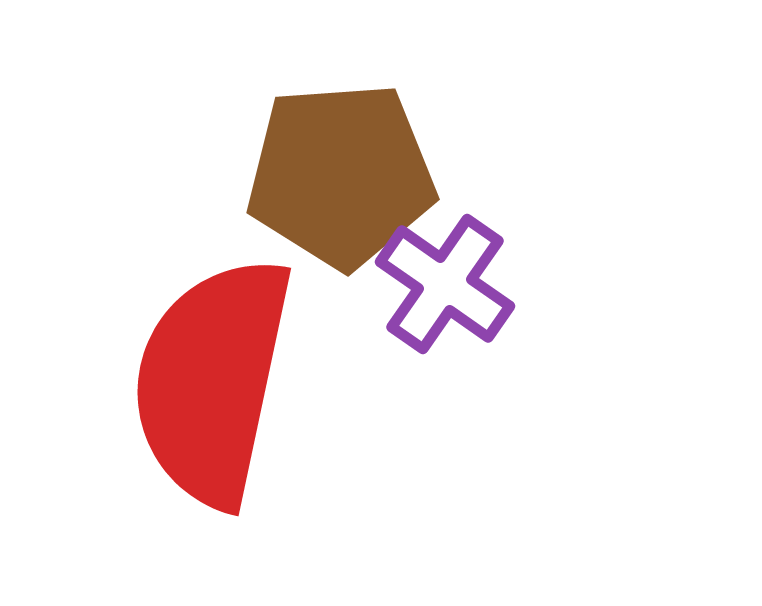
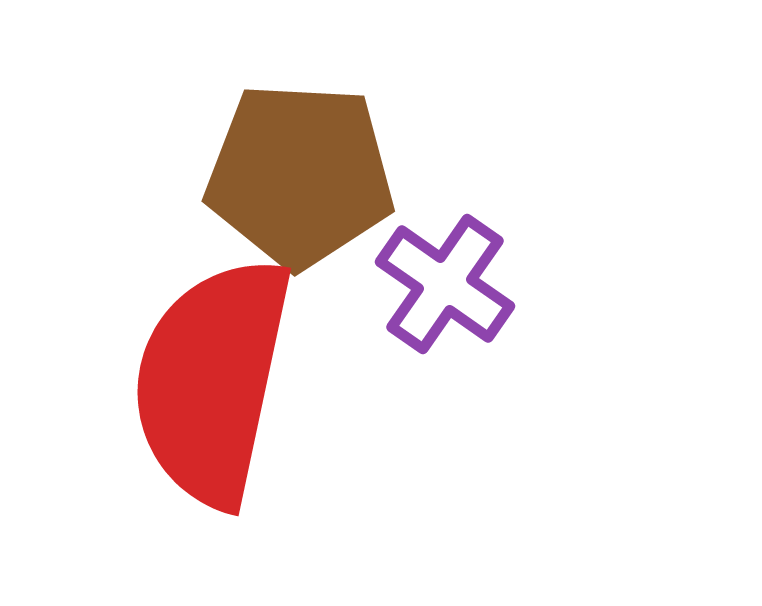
brown pentagon: moved 41 px left; rotated 7 degrees clockwise
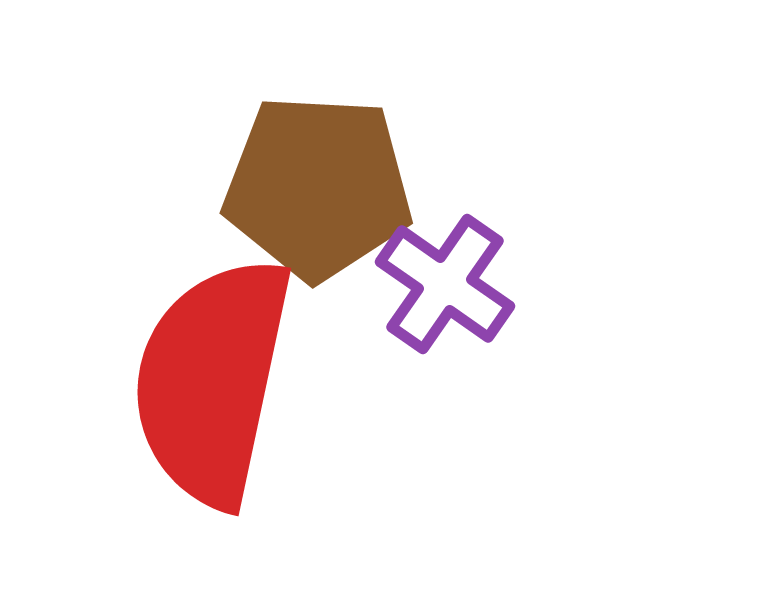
brown pentagon: moved 18 px right, 12 px down
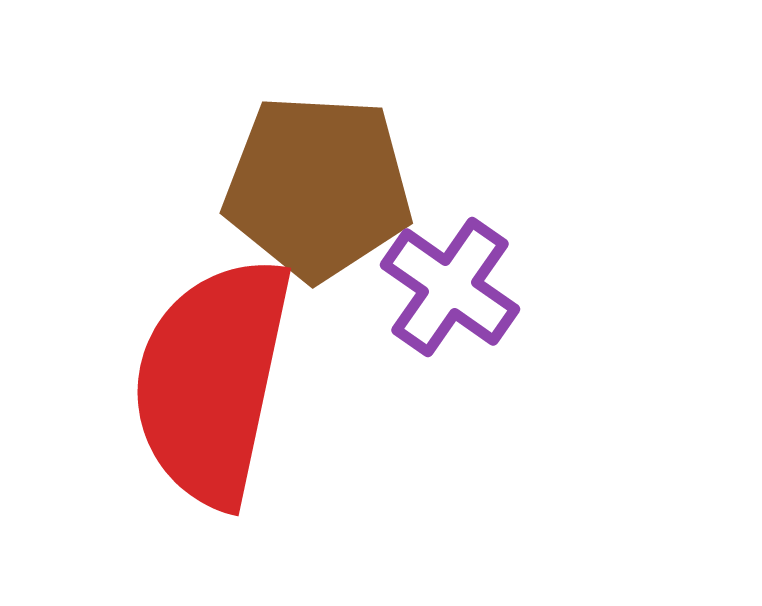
purple cross: moved 5 px right, 3 px down
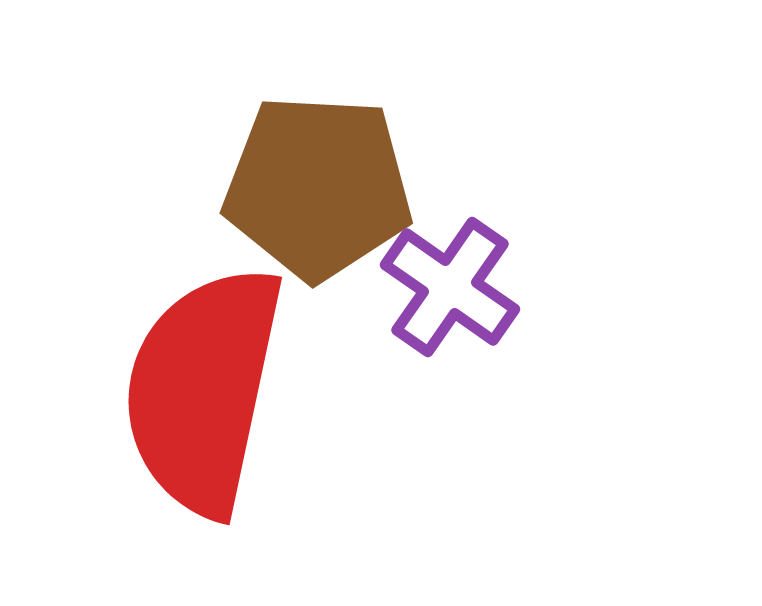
red semicircle: moved 9 px left, 9 px down
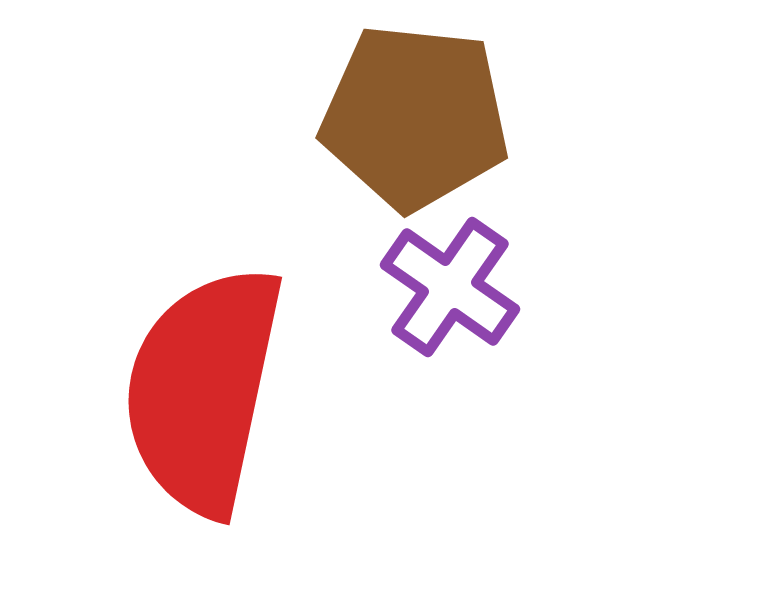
brown pentagon: moved 97 px right, 70 px up; rotated 3 degrees clockwise
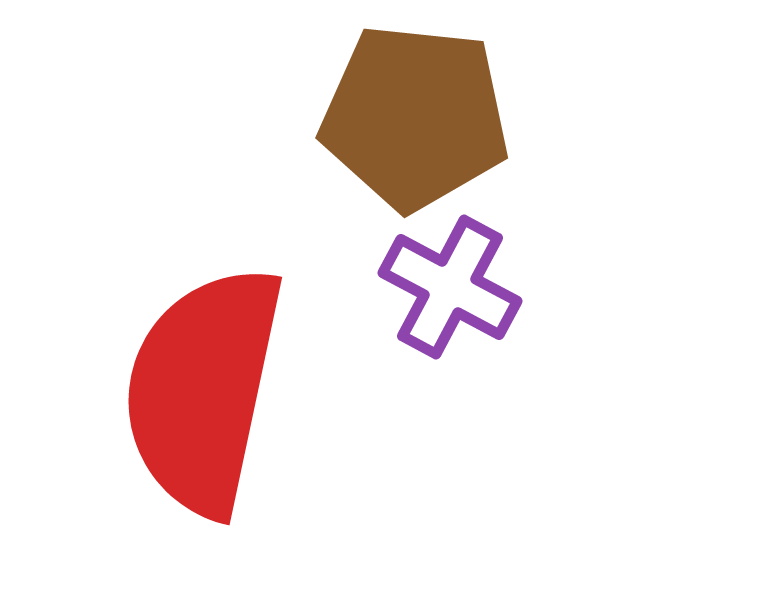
purple cross: rotated 7 degrees counterclockwise
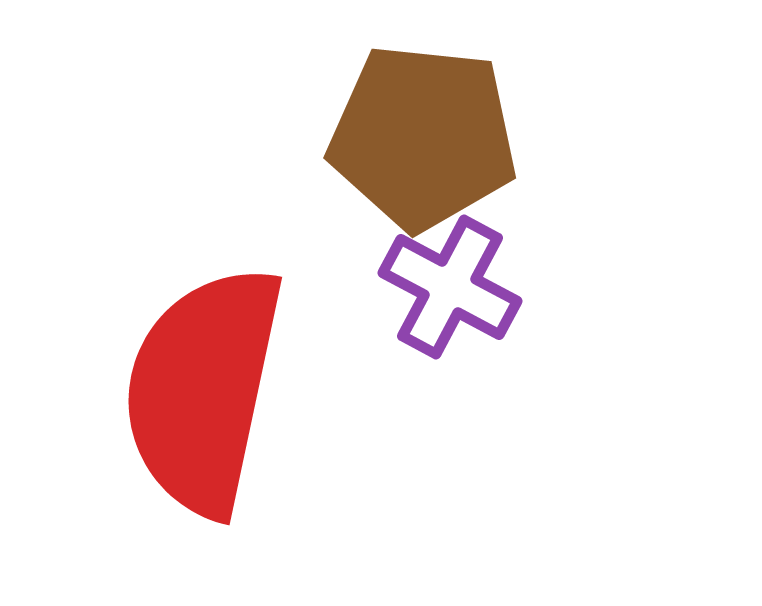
brown pentagon: moved 8 px right, 20 px down
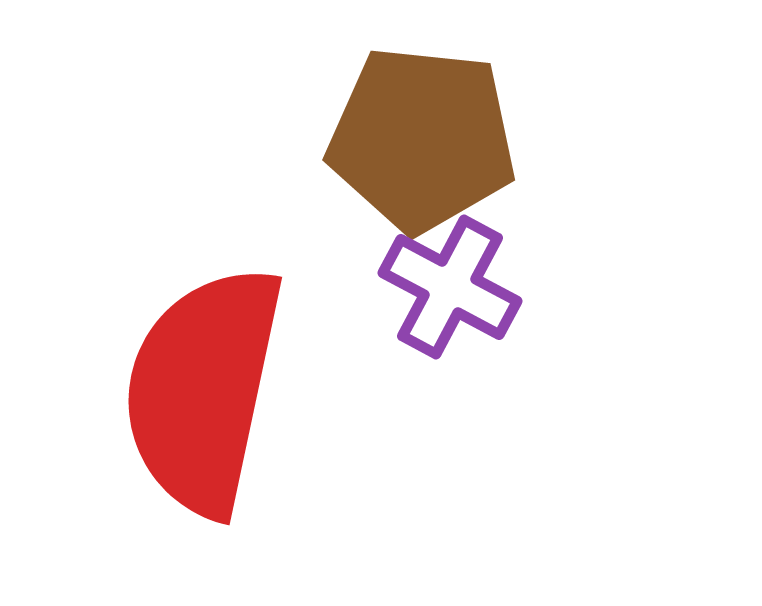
brown pentagon: moved 1 px left, 2 px down
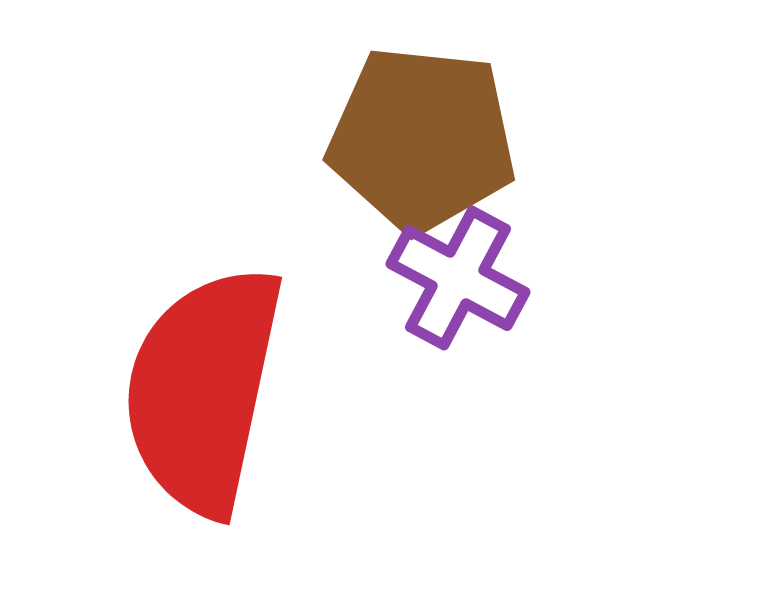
purple cross: moved 8 px right, 9 px up
